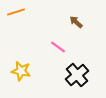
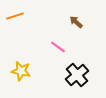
orange line: moved 1 px left, 4 px down
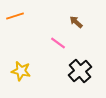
pink line: moved 4 px up
black cross: moved 3 px right, 4 px up
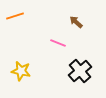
pink line: rotated 14 degrees counterclockwise
